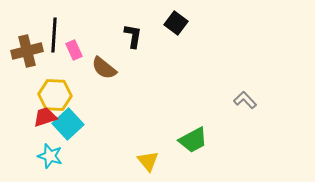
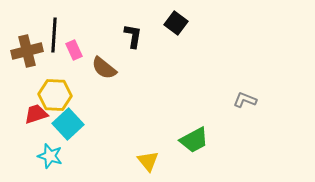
gray L-shape: rotated 25 degrees counterclockwise
red trapezoid: moved 9 px left, 3 px up
green trapezoid: moved 1 px right
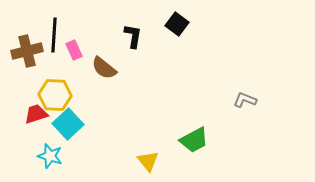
black square: moved 1 px right, 1 px down
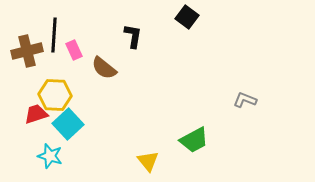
black square: moved 10 px right, 7 px up
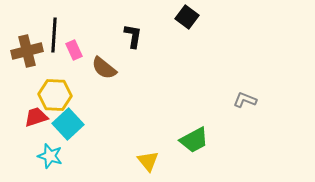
red trapezoid: moved 3 px down
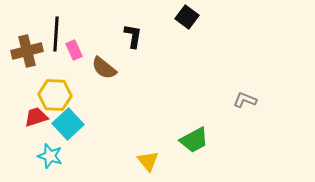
black line: moved 2 px right, 1 px up
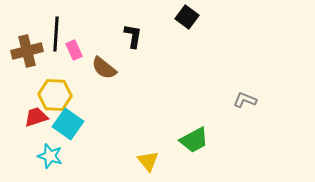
cyan square: rotated 12 degrees counterclockwise
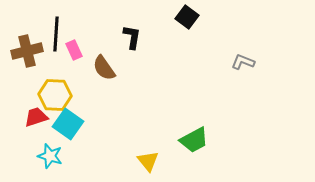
black L-shape: moved 1 px left, 1 px down
brown semicircle: rotated 16 degrees clockwise
gray L-shape: moved 2 px left, 38 px up
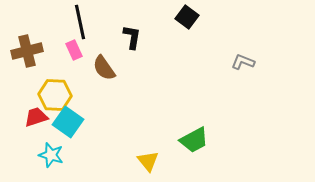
black line: moved 24 px right, 12 px up; rotated 16 degrees counterclockwise
cyan square: moved 2 px up
cyan star: moved 1 px right, 1 px up
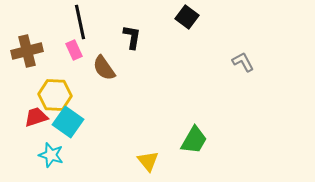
gray L-shape: rotated 40 degrees clockwise
green trapezoid: rotated 32 degrees counterclockwise
